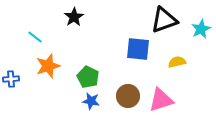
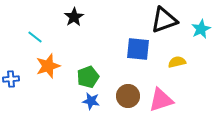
green pentagon: rotated 25 degrees clockwise
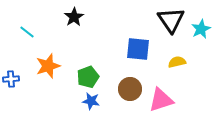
black triangle: moved 7 px right; rotated 44 degrees counterclockwise
cyan line: moved 8 px left, 5 px up
brown circle: moved 2 px right, 7 px up
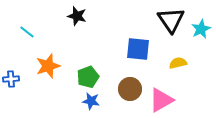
black star: moved 3 px right, 1 px up; rotated 24 degrees counterclockwise
yellow semicircle: moved 1 px right, 1 px down
pink triangle: rotated 12 degrees counterclockwise
